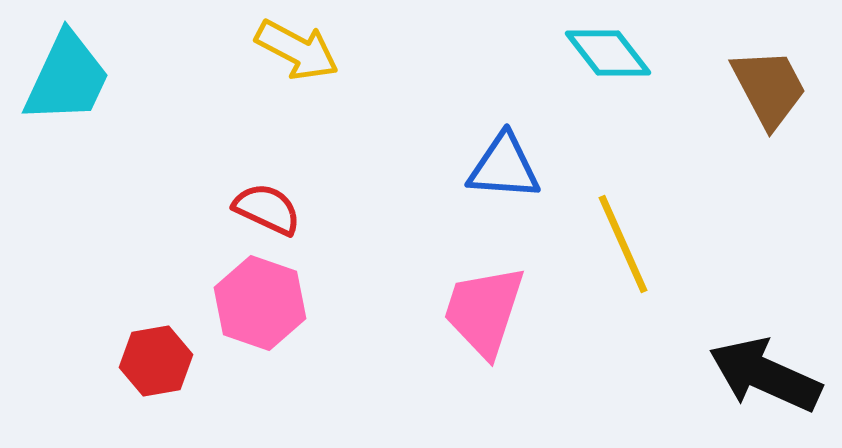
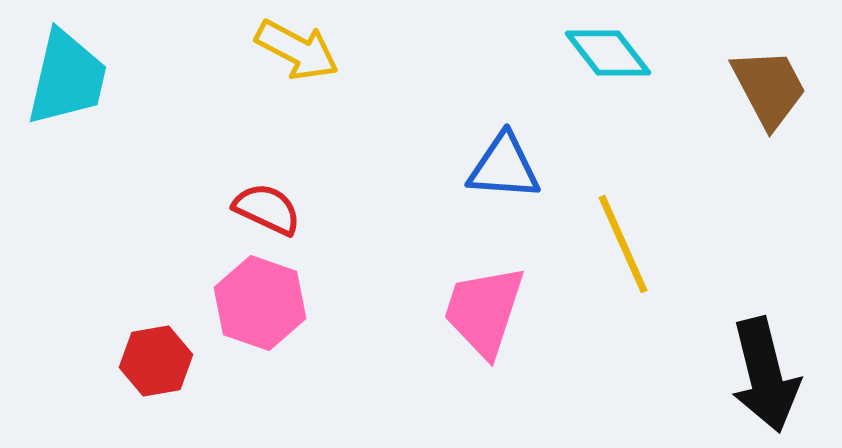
cyan trapezoid: rotated 12 degrees counterclockwise
black arrow: rotated 128 degrees counterclockwise
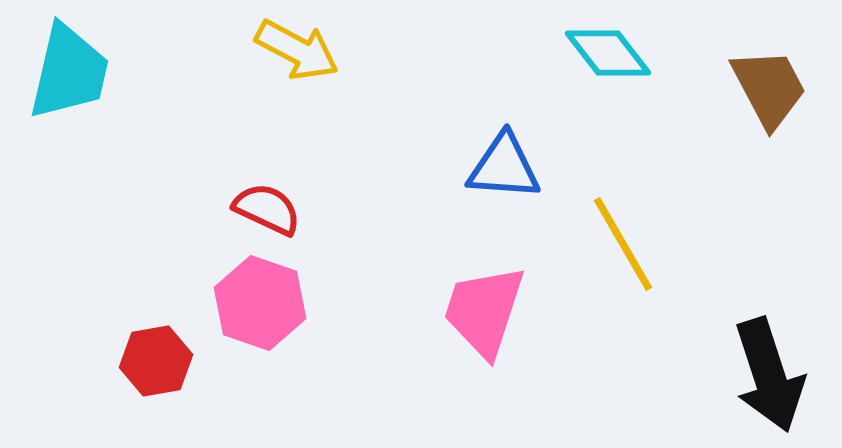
cyan trapezoid: moved 2 px right, 6 px up
yellow line: rotated 6 degrees counterclockwise
black arrow: moved 4 px right; rotated 4 degrees counterclockwise
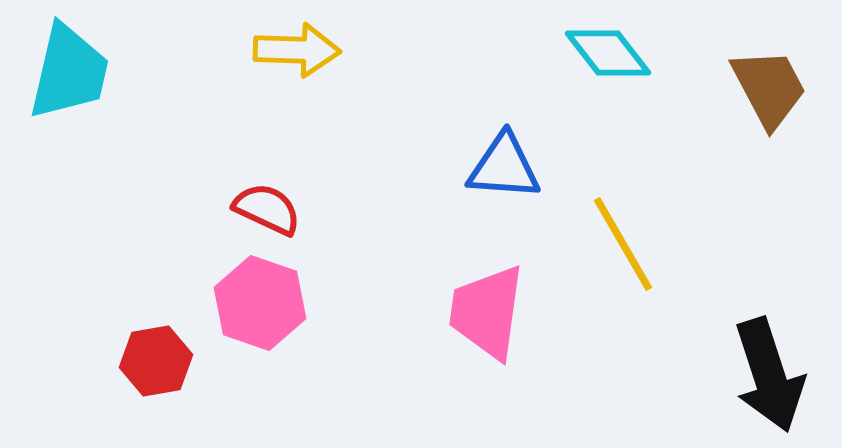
yellow arrow: rotated 26 degrees counterclockwise
pink trapezoid: moved 3 px right, 1 px down; rotated 10 degrees counterclockwise
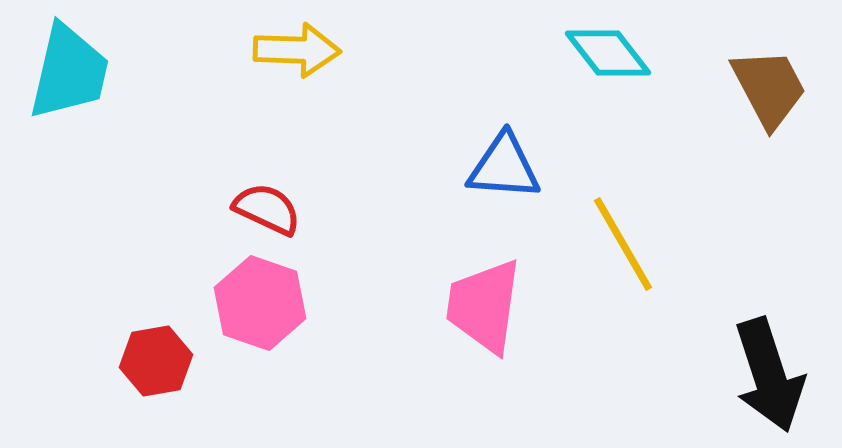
pink trapezoid: moved 3 px left, 6 px up
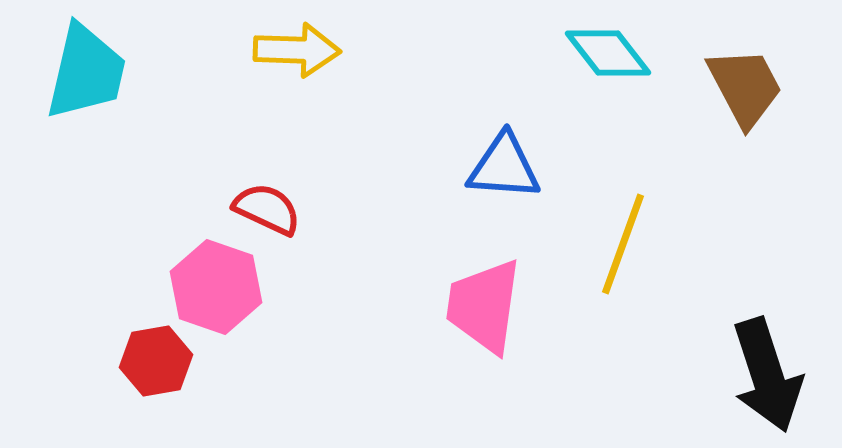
cyan trapezoid: moved 17 px right
brown trapezoid: moved 24 px left, 1 px up
yellow line: rotated 50 degrees clockwise
pink hexagon: moved 44 px left, 16 px up
black arrow: moved 2 px left
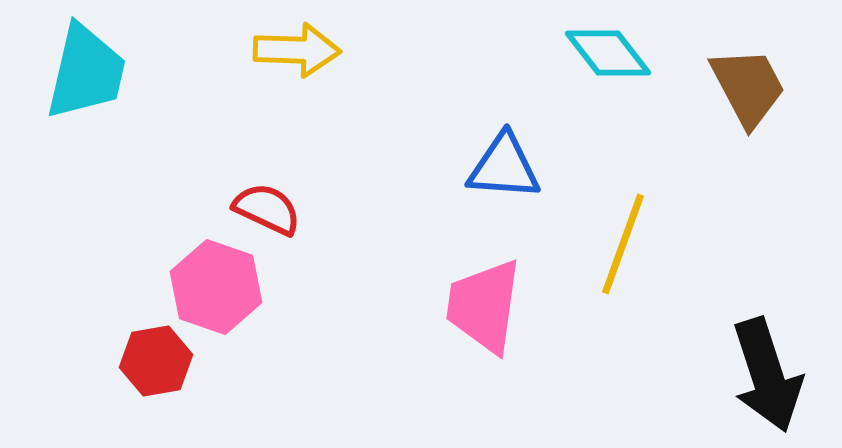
brown trapezoid: moved 3 px right
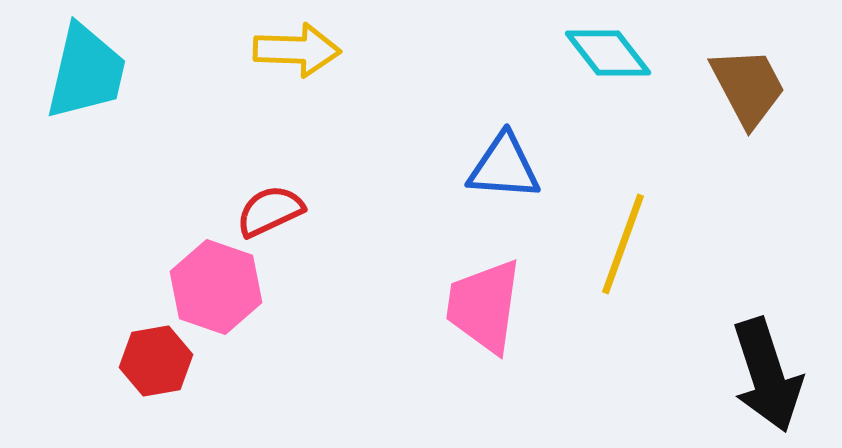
red semicircle: moved 3 px right, 2 px down; rotated 50 degrees counterclockwise
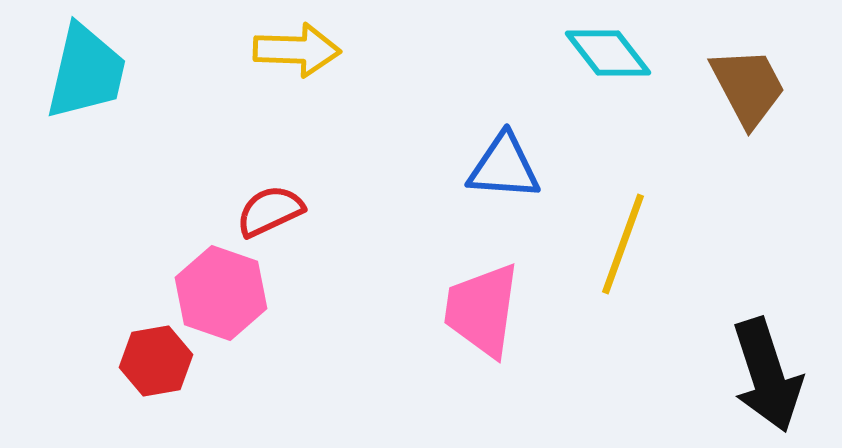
pink hexagon: moved 5 px right, 6 px down
pink trapezoid: moved 2 px left, 4 px down
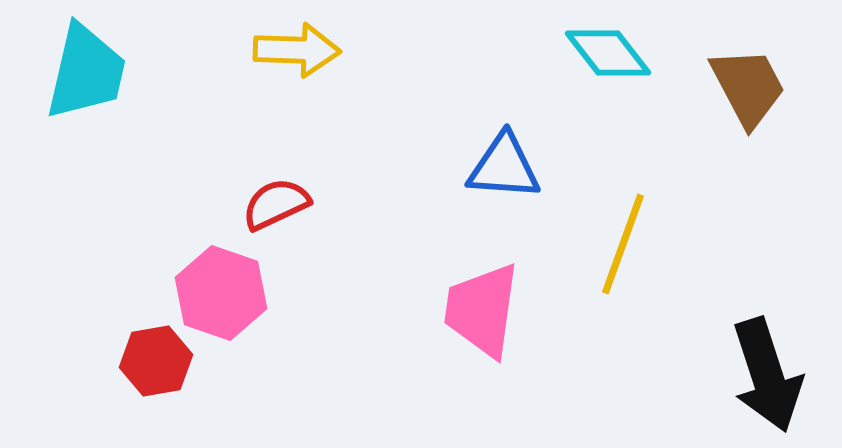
red semicircle: moved 6 px right, 7 px up
